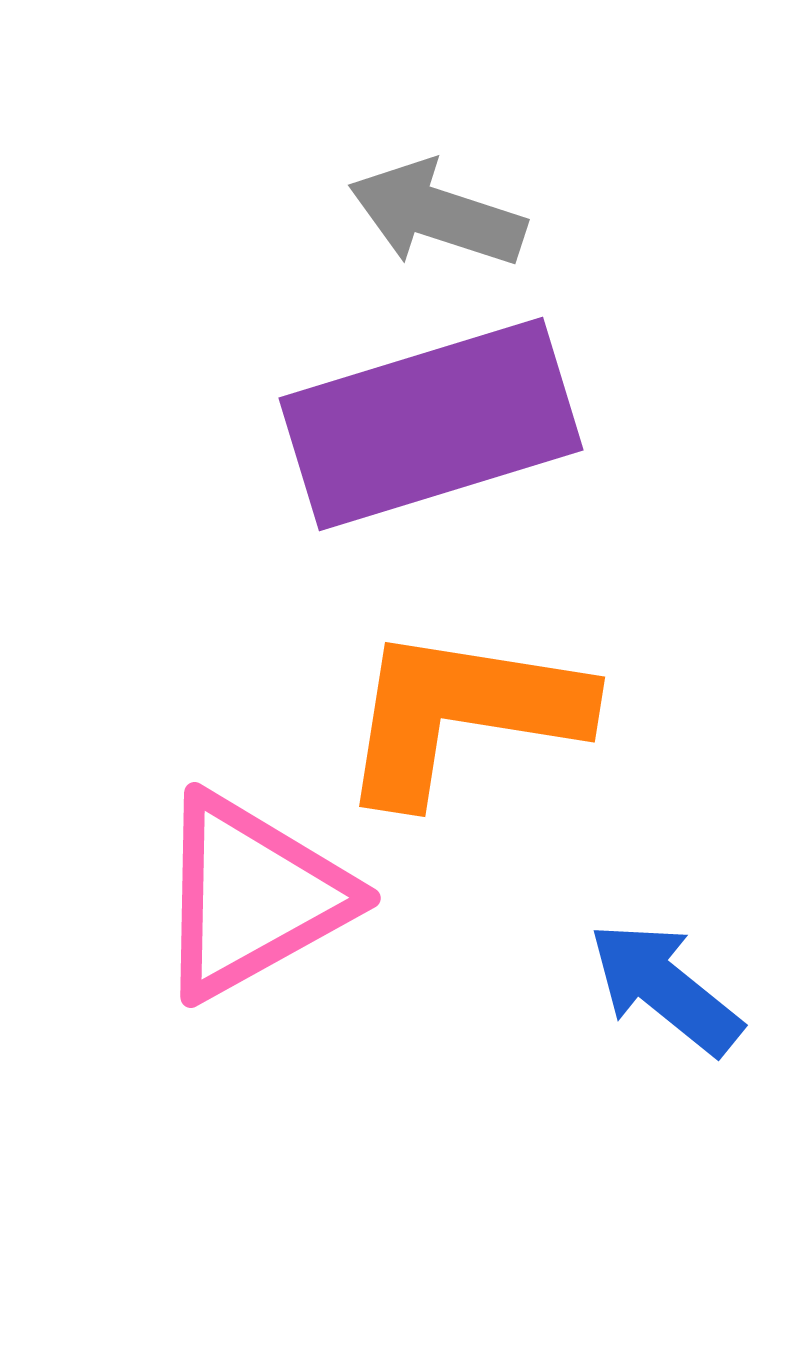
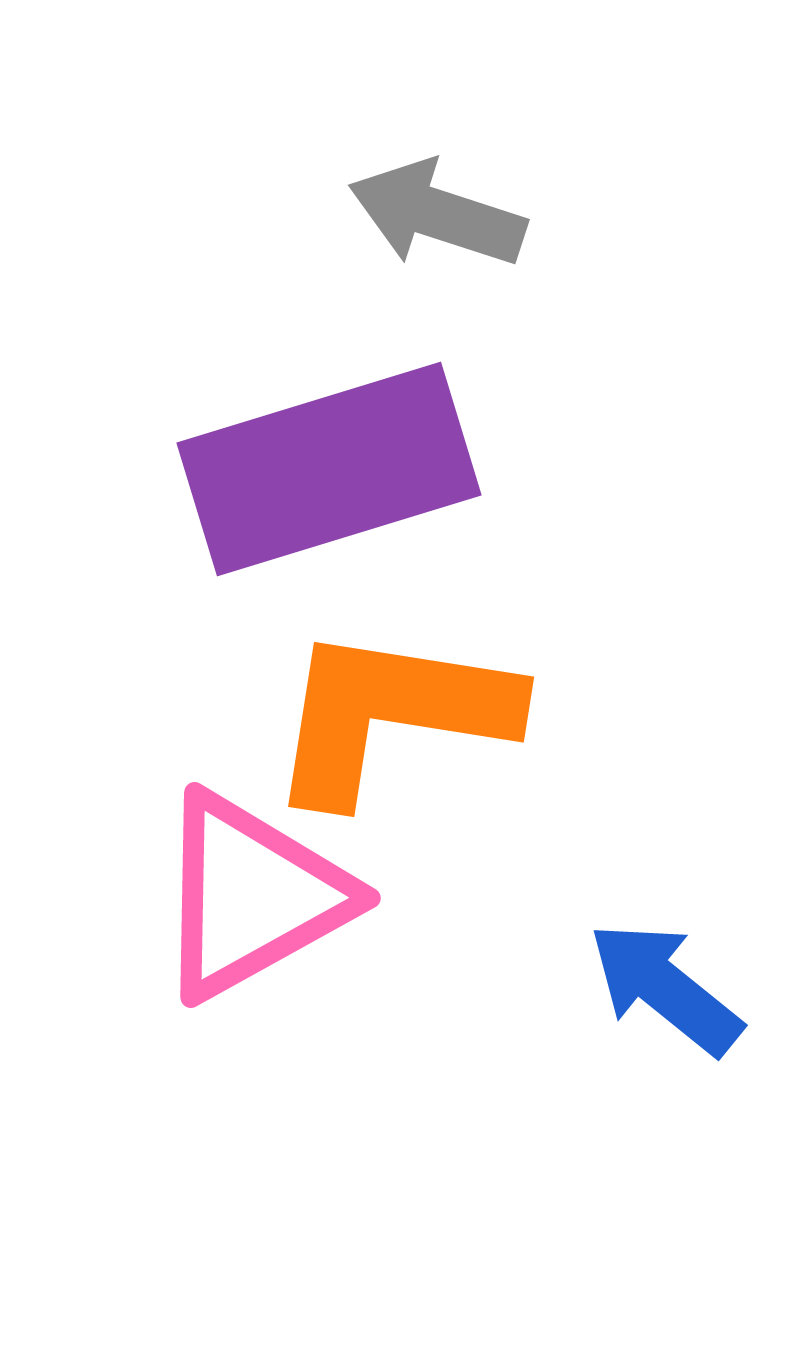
purple rectangle: moved 102 px left, 45 px down
orange L-shape: moved 71 px left
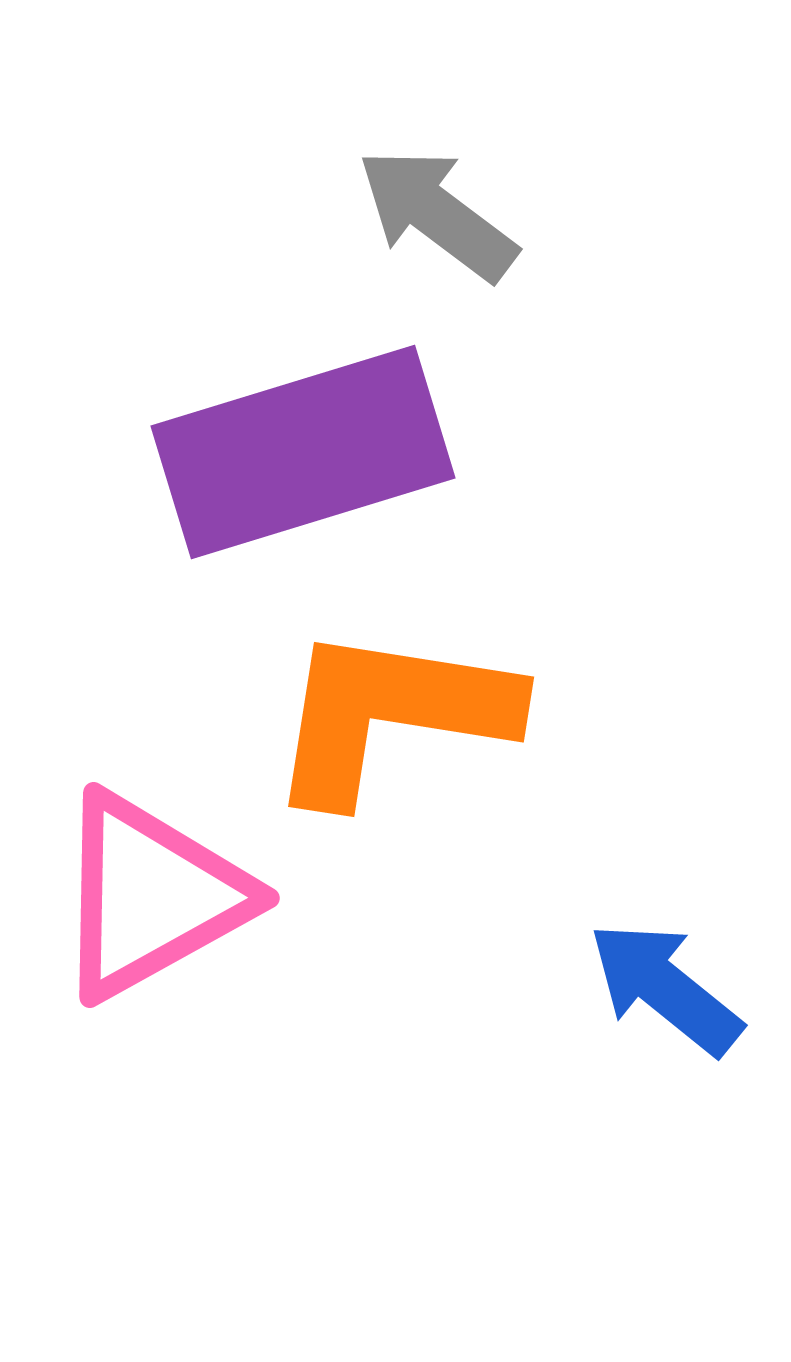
gray arrow: rotated 19 degrees clockwise
purple rectangle: moved 26 px left, 17 px up
pink triangle: moved 101 px left
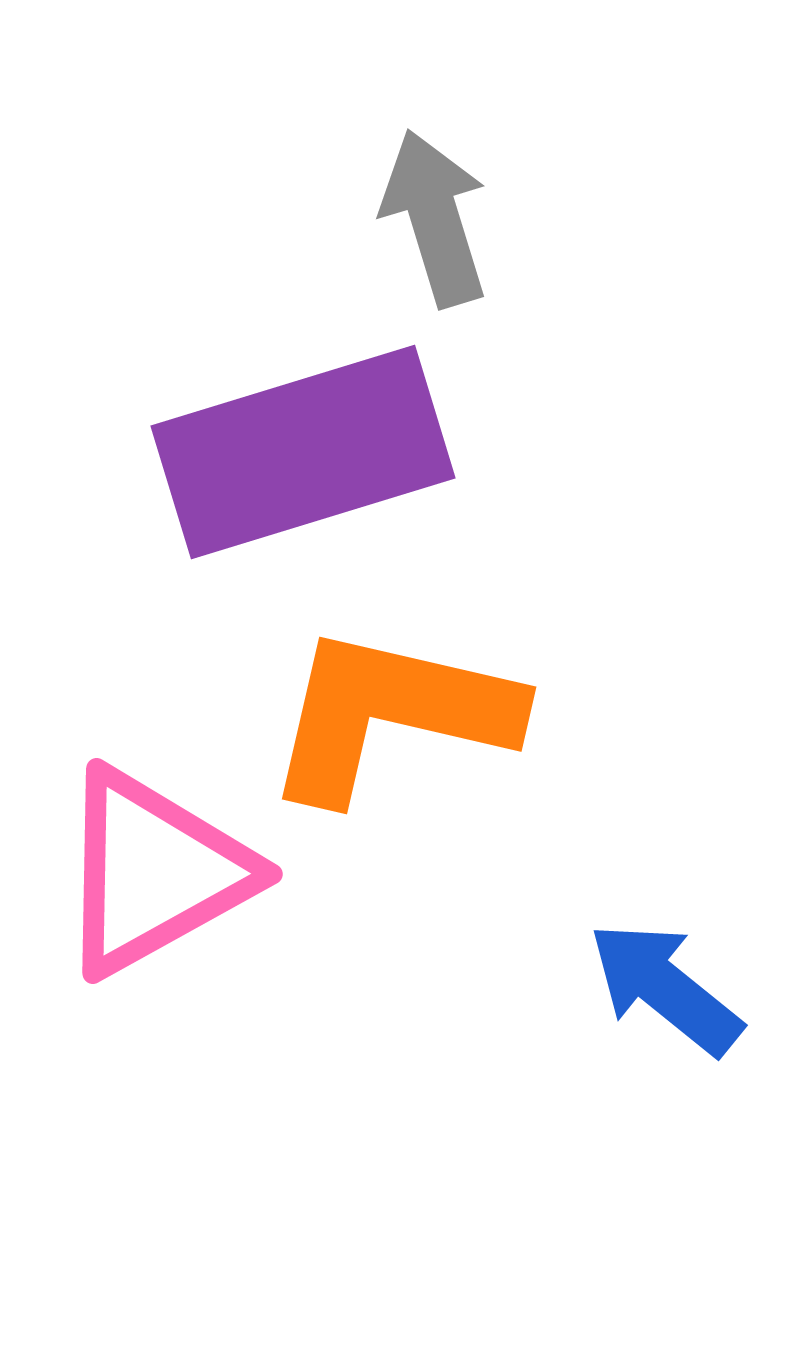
gray arrow: moved 2 px left, 4 px down; rotated 36 degrees clockwise
orange L-shape: rotated 4 degrees clockwise
pink triangle: moved 3 px right, 24 px up
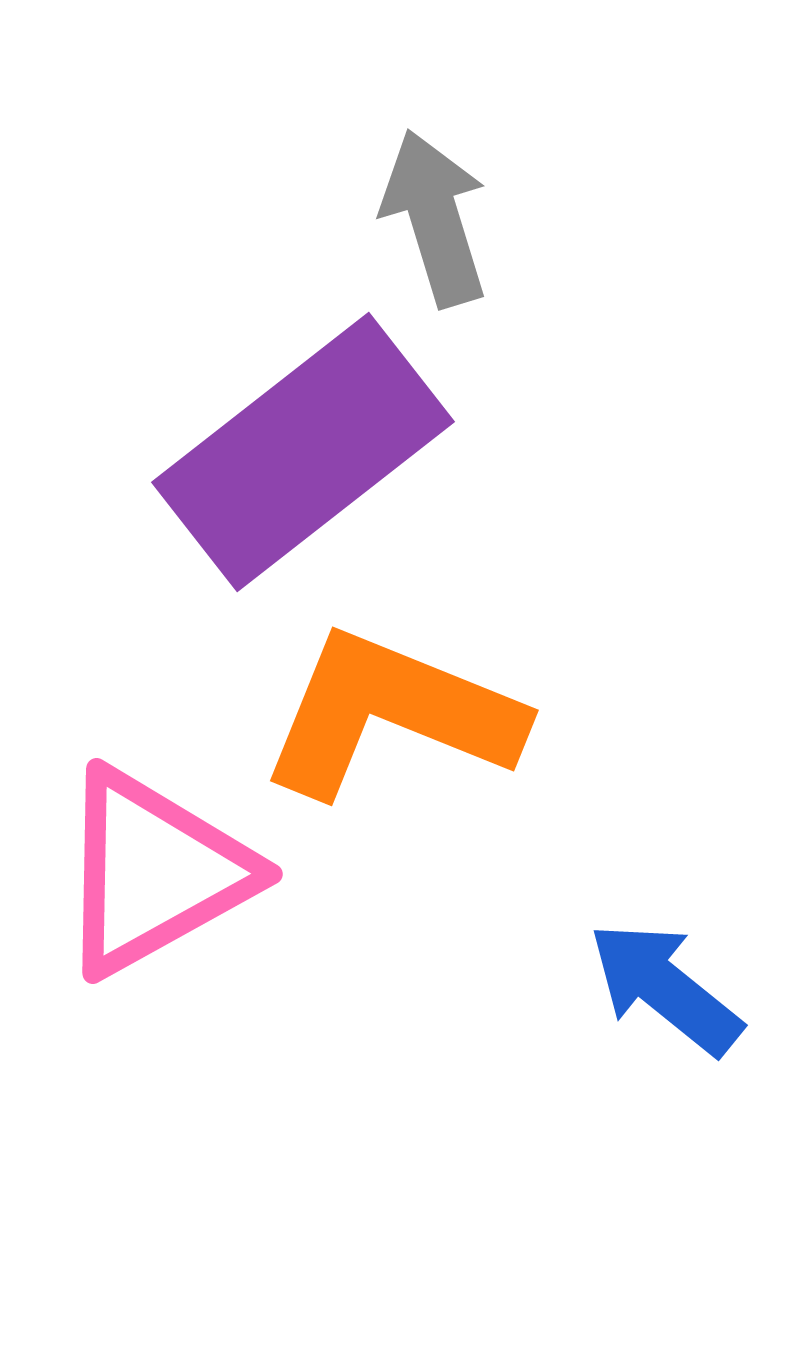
purple rectangle: rotated 21 degrees counterclockwise
orange L-shape: rotated 9 degrees clockwise
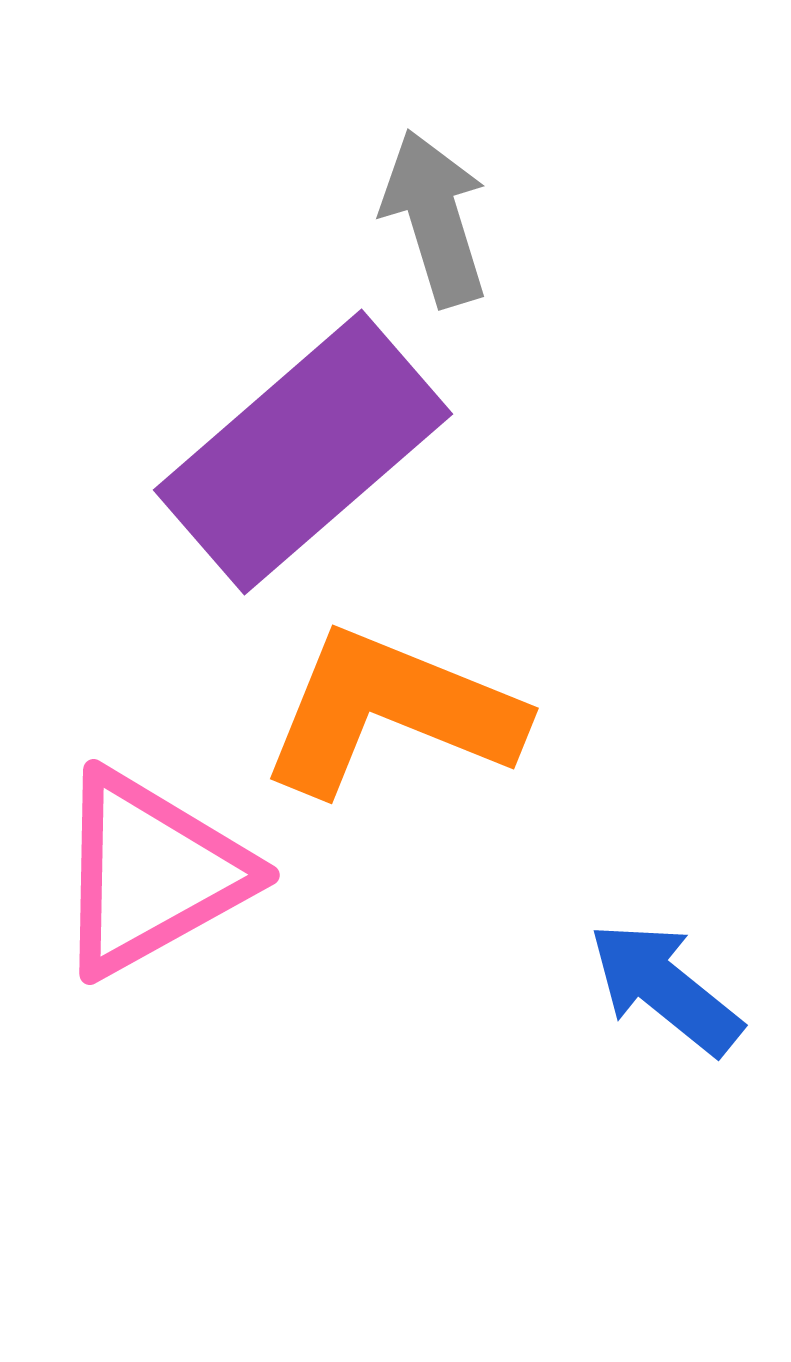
purple rectangle: rotated 3 degrees counterclockwise
orange L-shape: moved 2 px up
pink triangle: moved 3 px left, 1 px down
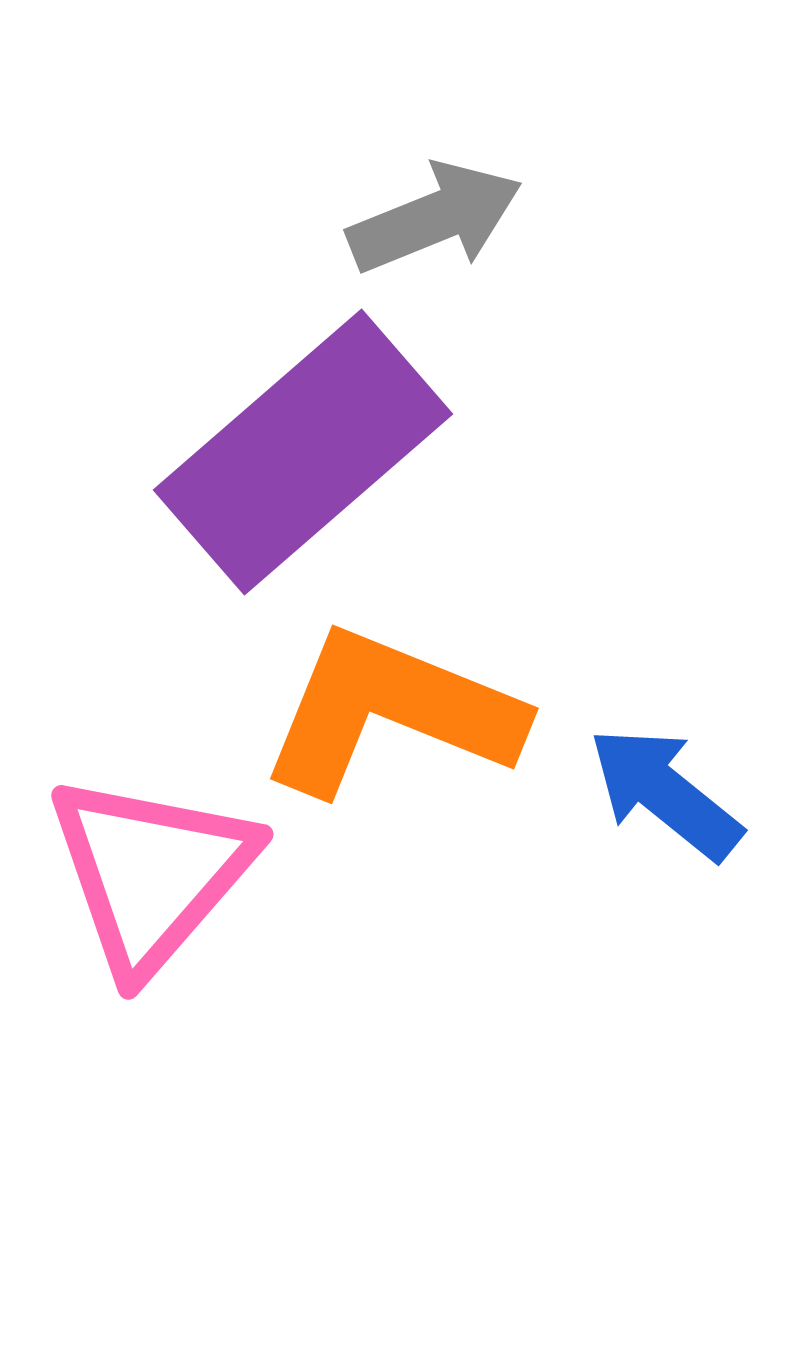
gray arrow: rotated 85 degrees clockwise
pink triangle: rotated 20 degrees counterclockwise
blue arrow: moved 195 px up
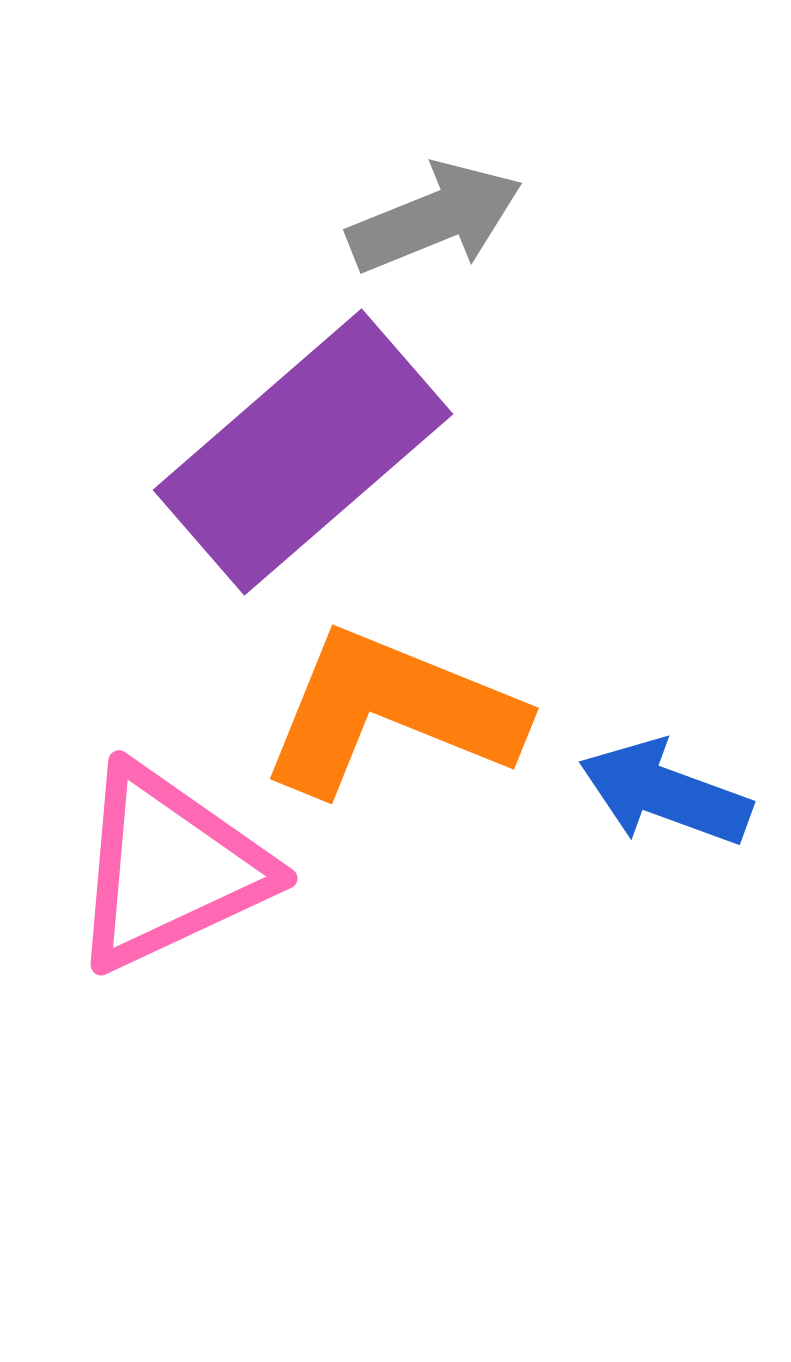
blue arrow: rotated 19 degrees counterclockwise
pink triangle: moved 18 px right, 5 px up; rotated 24 degrees clockwise
